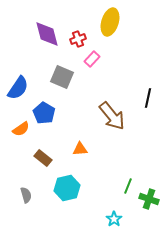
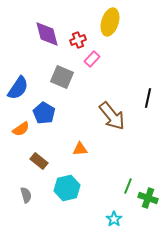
red cross: moved 1 px down
brown rectangle: moved 4 px left, 3 px down
green cross: moved 1 px left, 1 px up
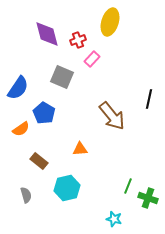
black line: moved 1 px right, 1 px down
cyan star: rotated 21 degrees counterclockwise
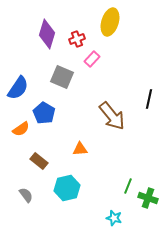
purple diamond: rotated 32 degrees clockwise
red cross: moved 1 px left, 1 px up
gray semicircle: rotated 21 degrees counterclockwise
cyan star: moved 1 px up
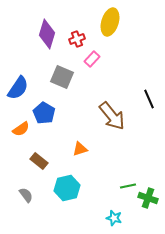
black line: rotated 36 degrees counterclockwise
orange triangle: rotated 14 degrees counterclockwise
green line: rotated 56 degrees clockwise
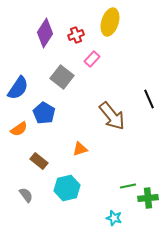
purple diamond: moved 2 px left, 1 px up; rotated 16 degrees clockwise
red cross: moved 1 px left, 4 px up
gray square: rotated 15 degrees clockwise
orange semicircle: moved 2 px left
green cross: rotated 24 degrees counterclockwise
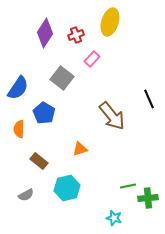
gray square: moved 1 px down
orange semicircle: rotated 126 degrees clockwise
gray semicircle: rotated 98 degrees clockwise
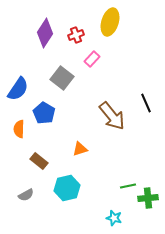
blue semicircle: moved 1 px down
black line: moved 3 px left, 4 px down
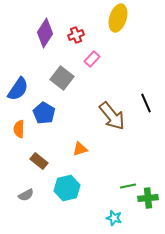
yellow ellipse: moved 8 px right, 4 px up
